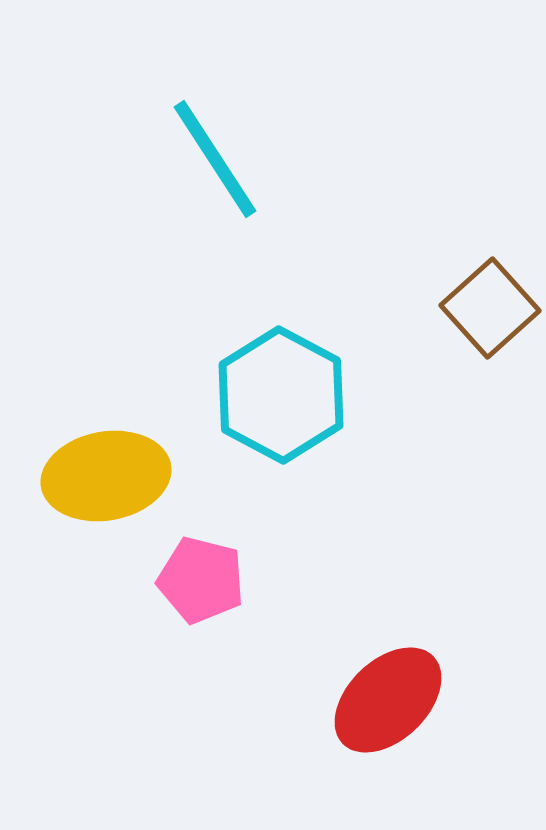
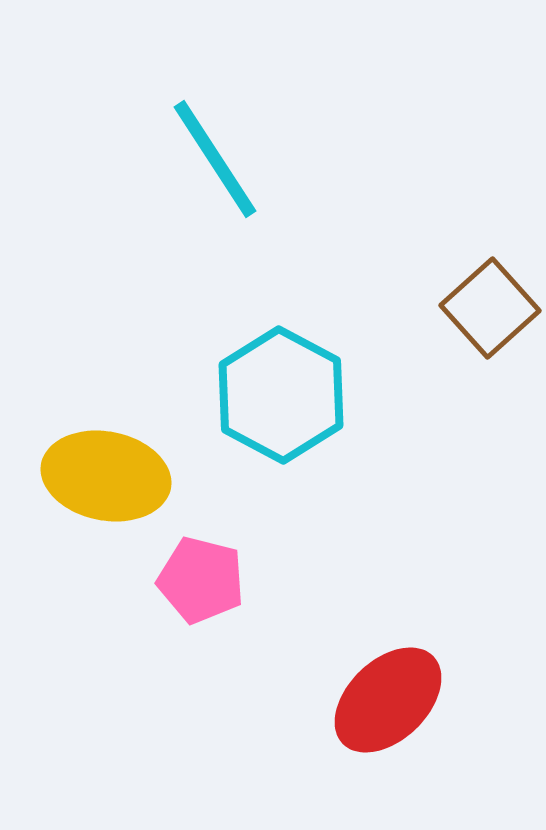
yellow ellipse: rotated 21 degrees clockwise
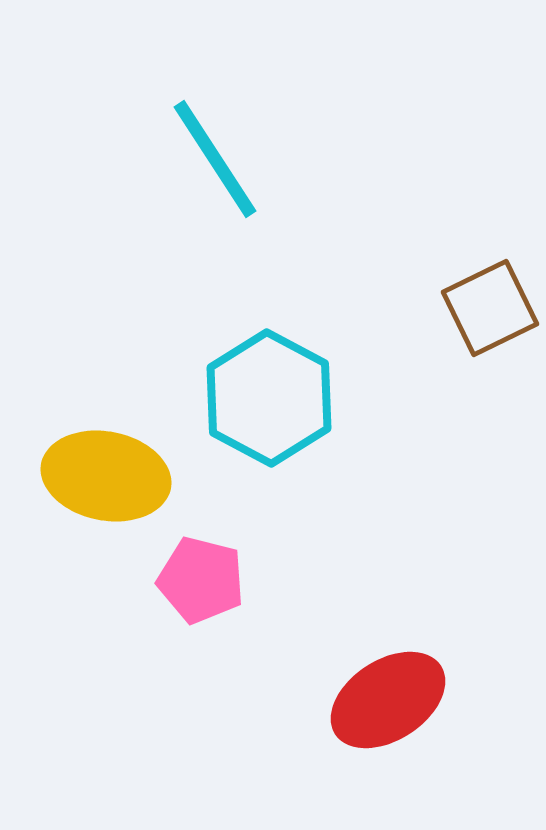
brown square: rotated 16 degrees clockwise
cyan hexagon: moved 12 px left, 3 px down
red ellipse: rotated 11 degrees clockwise
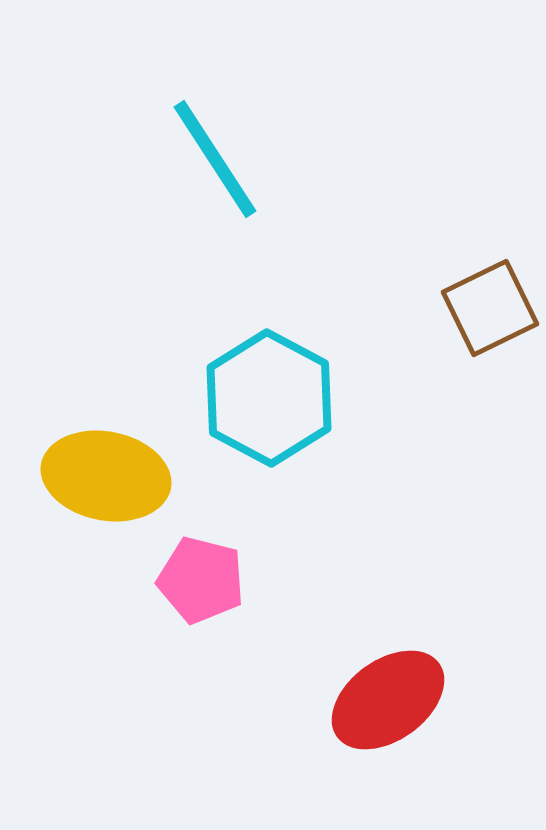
red ellipse: rotated 3 degrees counterclockwise
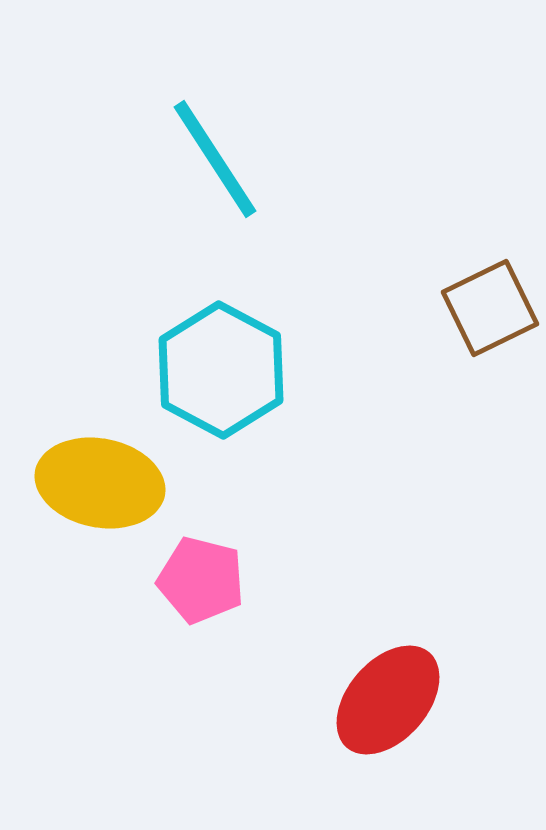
cyan hexagon: moved 48 px left, 28 px up
yellow ellipse: moved 6 px left, 7 px down
red ellipse: rotated 13 degrees counterclockwise
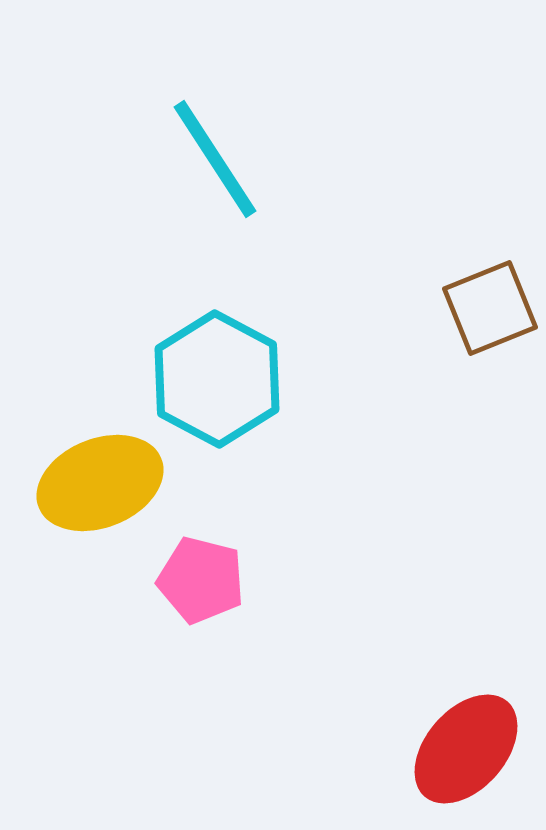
brown square: rotated 4 degrees clockwise
cyan hexagon: moved 4 px left, 9 px down
yellow ellipse: rotated 33 degrees counterclockwise
red ellipse: moved 78 px right, 49 px down
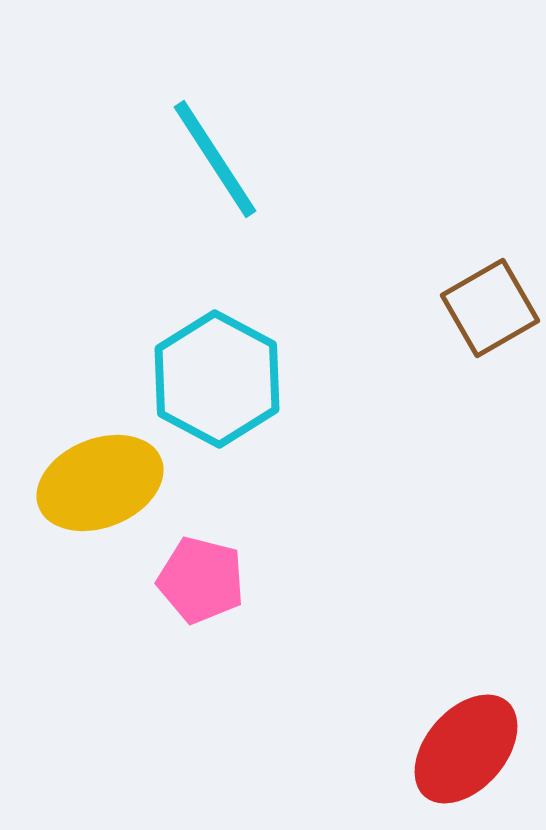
brown square: rotated 8 degrees counterclockwise
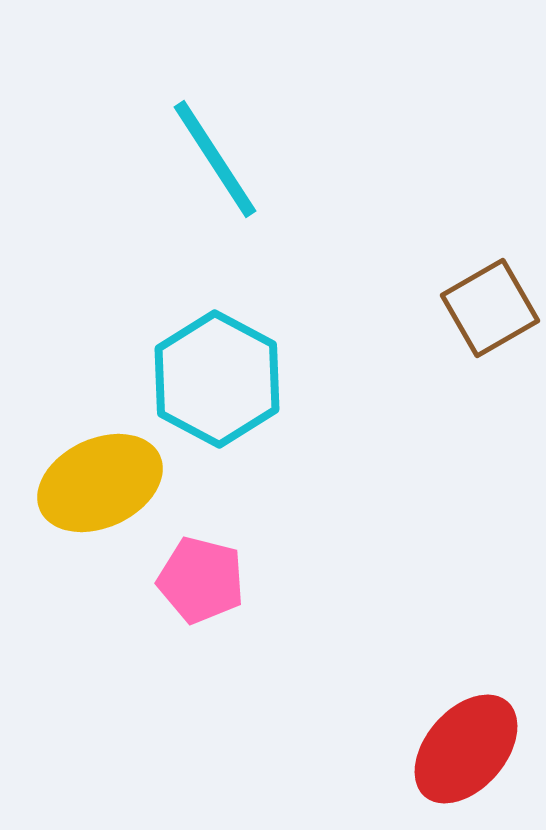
yellow ellipse: rotated 3 degrees counterclockwise
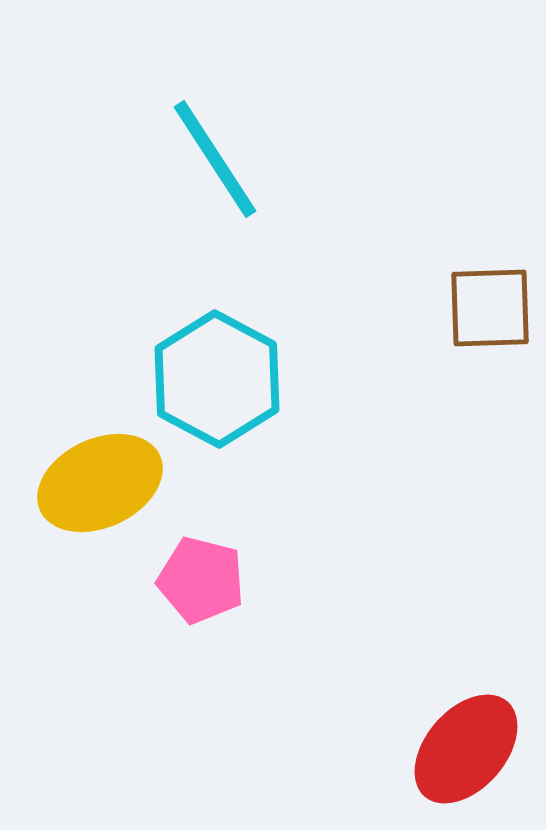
brown square: rotated 28 degrees clockwise
